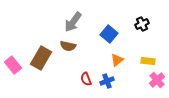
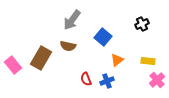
gray arrow: moved 1 px left, 2 px up
blue square: moved 6 px left, 3 px down
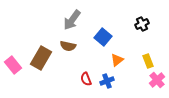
yellow rectangle: rotated 64 degrees clockwise
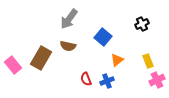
gray arrow: moved 3 px left, 1 px up
pink cross: rotated 14 degrees clockwise
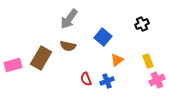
pink rectangle: rotated 66 degrees counterclockwise
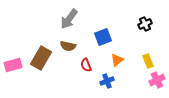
black cross: moved 3 px right
blue square: rotated 30 degrees clockwise
red semicircle: moved 14 px up
